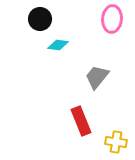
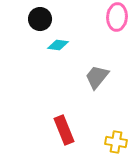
pink ellipse: moved 5 px right, 2 px up
red rectangle: moved 17 px left, 9 px down
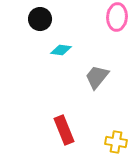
cyan diamond: moved 3 px right, 5 px down
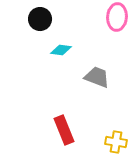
gray trapezoid: rotated 72 degrees clockwise
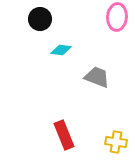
red rectangle: moved 5 px down
